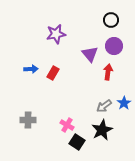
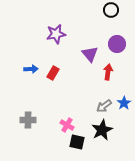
black circle: moved 10 px up
purple circle: moved 3 px right, 2 px up
black square: rotated 21 degrees counterclockwise
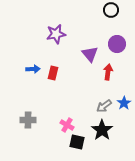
blue arrow: moved 2 px right
red rectangle: rotated 16 degrees counterclockwise
black star: rotated 10 degrees counterclockwise
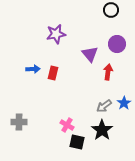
gray cross: moved 9 px left, 2 px down
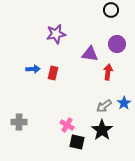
purple triangle: rotated 42 degrees counterclockwise
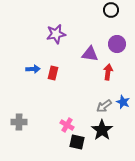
blue star: moved 1 px left, 1 px up; rotated 16 degrees counterclockwise
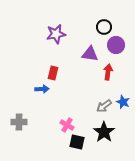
black circle: moved 7 px left, 17 px down
purple circle: moved 1 px left, 1 px down
blue arrow: moved 9 px right, 20 px down
black star: moved 2 px right, 2 px down
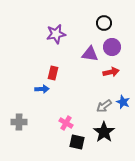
black circle: moved 4 px up
purple circle: moved 4 px left, 2 px down
red arrow: moved 3 px right; rotated 70 degrees clockwise
pink cross: moved 1 px left, 2 px up
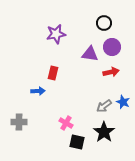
blue arrow: moved 4 px left, 2 px down
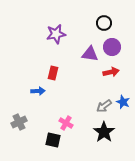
gray cross: rotated 28 degrees counterclockwise
black square: moved 24 px left, 2 px up
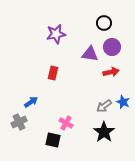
blue arrow: moved 7 px left, 11 px down; rotated 32 degrees counterclockwise
